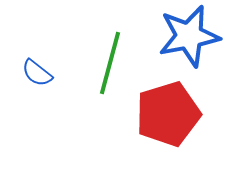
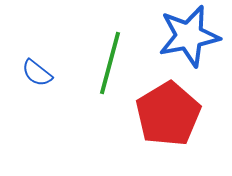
red pentagon: rotated 14 degrees counterclockwise
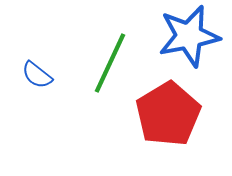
green line: rotated 10 degrees clockwise
blue semicircle: moved 2 px down
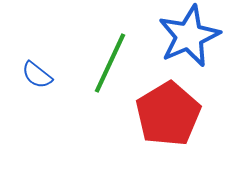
blue star: rotated 12 degrees counterclockwise
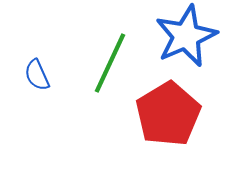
blue star: moved 3 px left
blue semicircle: rotated 28 degrees clockwise
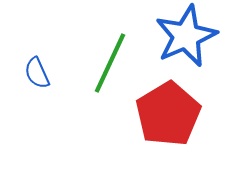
blue semicircle: moved 2 px up
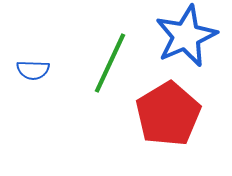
blue semicircle: moved 4 px left, 3 px up; rotated 64 degrees counterclockwise
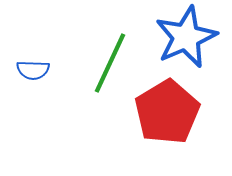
blue star: moved 1 px down
red pentagon: moved 1 px left, 2 px up
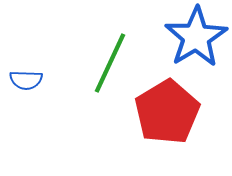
blue star: moved 10 px right; rotated 8 degrees counterclockwise
blue semicircle: moved 7 px left, 10 px down
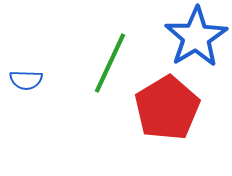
red pentagon: moved 4 px up
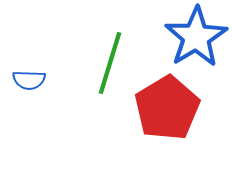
green line: rotated 8 degrees counterclockwise
blue semicircle: moved 3 px right
